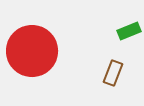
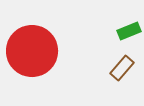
brown rectangle: moved 9 px right, 5 px up; rotated 20 degrees clockwise
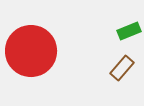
red circle: moved 1 px left
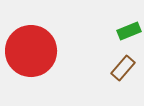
brown rectangle: moved 1 px right
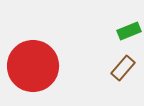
red circle: moved 2 px right, 15 px down
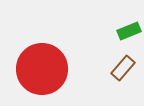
red circle: moved 9 px right, 3 px down
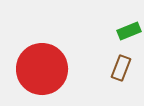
brown rectangle: moved 2 px left; rotated 20 degrees counterclockwise
